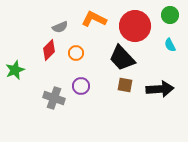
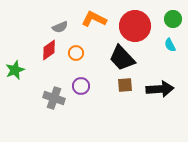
green circle: moved 3 px right, 4 px down
red diamond: rotated 10 degrees clockwise
brown square: rotated 14 degrees counterclockwise
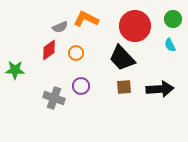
orange L-shape: moved 8 px left
green star: rotated 24 degrees clockwise
brown square: moved 1 px left, 2 px down
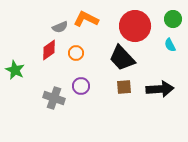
green star: rotated 24 degrees clockwise
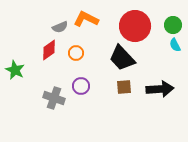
green circle: moved 6 px down
cyan semicircle: moved 5 px right
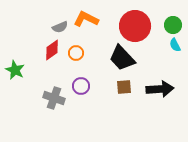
red diamond: moved 3 px right
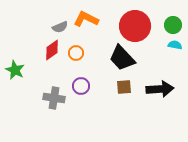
cyan semicircle: rotated 128 degrees clockwise
gray cross: rotated 10 degrees counterclockwise
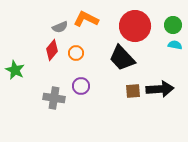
red diamond: rotated 15 degrees counterclockwise
brown square: moved 9 px right, 4 px down
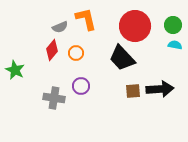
orange L-shape: rotated 50 degrees clockwise
